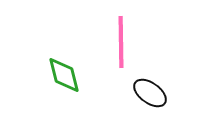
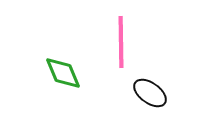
green diamond: moved 1 px left, 2 px up; rotated 9 degrees counterclockwise
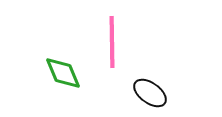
pink line: moved 9 px left
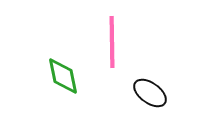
green diamond: moved 3 px down; rotated 12 degrees clockwise
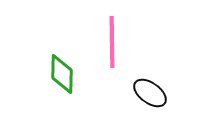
green diamond: moved 1 px left, 2 px up; rotated 12 degrees clockwise
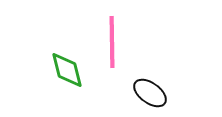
green diamond: moved 5 px right, 4 px up; rotated 15 degrees counterclockwise
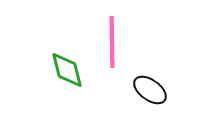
black ellipse: moved 3 px up
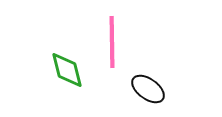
black ellipse: moved 2 px left, 1 px up
